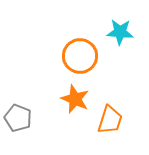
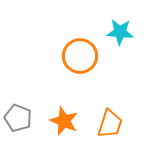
orange star: moved 11 px left, 22 px down
orange trapezoid: moved 4 px down
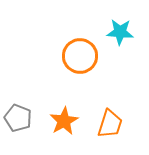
orange star: rotated 20 degrees clockwise
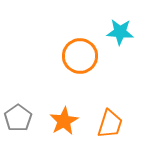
gray pentagon: rotated 16 degrees clockwise
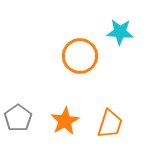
orange star: moved 1 px right
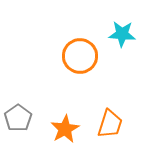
cyan star: moved 2 px right, 2 px down
orange star: moved 8 px down
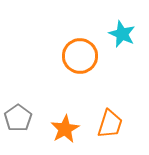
cyan star: rotated 20 degrees clockwise
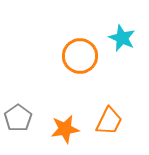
cyan star: moved 4 px down
orange trapezoid: moved 1 px left, 3 px up; rotated 8 degrees clockwise
orange star: rotated 20 degrees clockwise
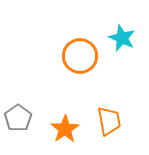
orange trapezoid: rotated 36 degrees counterclockwise
orange star: rotated 24 degrees counterclockwise
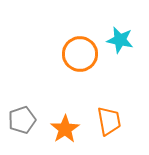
cyan star: moved 2 px left, 2 px down; rotated 12 degrees counterclockwise
orange circle: moved 2 px up
gray pentagon: moved 4 px right, 2 px down; rotated 16 degrees clockwise
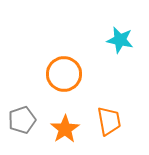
orange circle: moved 16 px left, 20 px down
